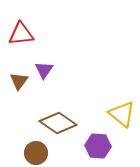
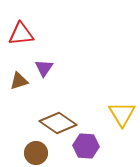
purple triangle: moved 2 px up
brown triangle: rotated 36 degrees clockwise
yellow triangle: rotated 20 degrees clockwise
purple hexagon: moved 12 px left
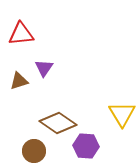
brown circle: moved 2 px left, 2 px up
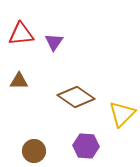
purple triangle: moved 10 px right, 26 px up
brown triangle: rotated 18 degrees clockwise
yellow triangle: rotated 16 degrees clockwise
brown diamond: moved 18 px right, 26 px up
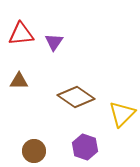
purple hexagon: moved 1 px left, 1 px down; rotated 15 degrees clockwise
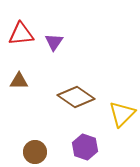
brown circle: moved 1 px right, 1 px down
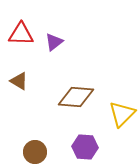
red triangle: rotated 8 degrees clockwise
purple triangle: rotated 18 degrees clockwise
brown triangle: rotated 30 degrees clockwise
brown diamond: rotated 30 degrees counterclockwise
purple hexagon: rotated 15 degrees counterclockwise
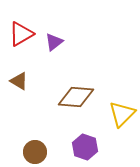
red triangle: rotated 32 degrees counterclockwise
purple hexagon: rotated 15 degrees clockwise
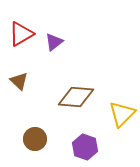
brown triangle: rotated 12 degrees clockwise
brown circle: moved 13 px up
